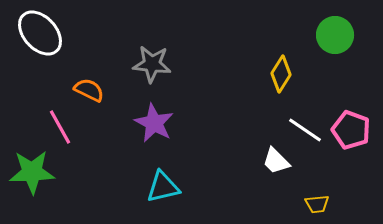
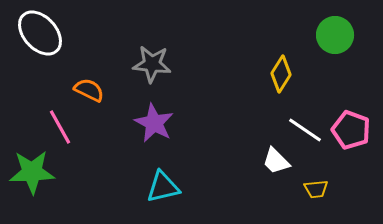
yellow trapezoid: moved 1 px left, 15 px up
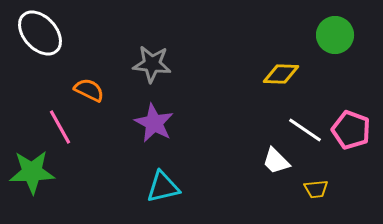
yellow diamond: rotated 60 degrees clockwise
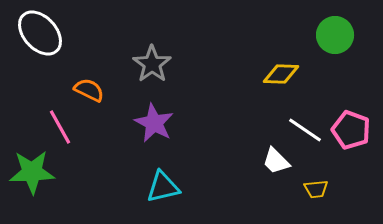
gray star: rotated 30 degrees clockwise
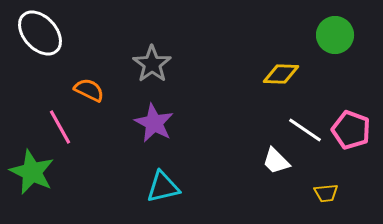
green star: rotated 27 degrees clockwise
yellow trapezoid: moved 10 px right, 4 px down
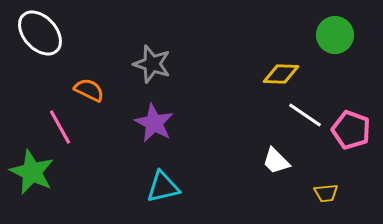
gray star: rotated 18 degrees counterclockwise
white line: moved 15 px up
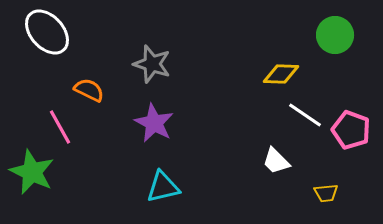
white ellipse: moved 7 px right, 1 px up
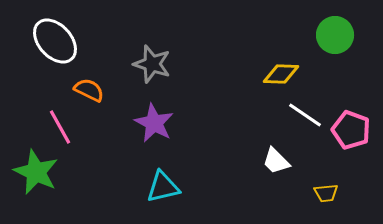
white ellipse: moved 8 px right, 9 px down
green star: moved 4 px right
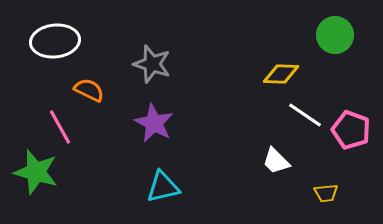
white ellipse: rotated 54 degrees counterclockwise
green star: rotated 9 degrees counterclockwise
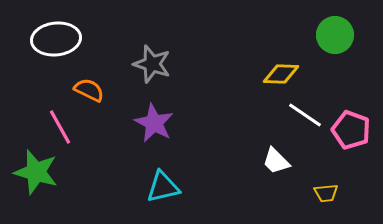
white ellipse: moved 1 px right, 2 px up
